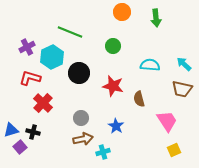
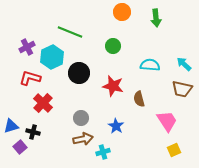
blue triangle: moved 4 px up
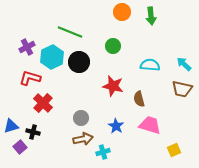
green arrow: moved 5 px left, 2 px up
black circle: moved 11 px up
pink trapezoid: moved 17 px left, 4 px down; rotated 40 degrees counterclockwise
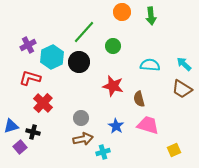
green line: moved 14 px right; rotated 70 degrees counterclockwise
purple cross: moved 1 px right, 2 px up
brown trapezoid: rotated 20 degrees clockwise
pink trapezoid: moved 2 px left
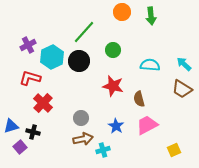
green circle: moved 4 px down
black circle: moved 1 px up
pink trapezoid: moved 1 px left; rotated 45 degrees counterclockwise
cyan cross: moved 2 px up
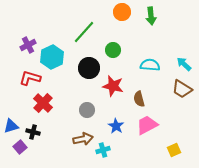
black circle: moved 10 px right, 7 px down
gray circle: moved 6 px right, 8 px up
